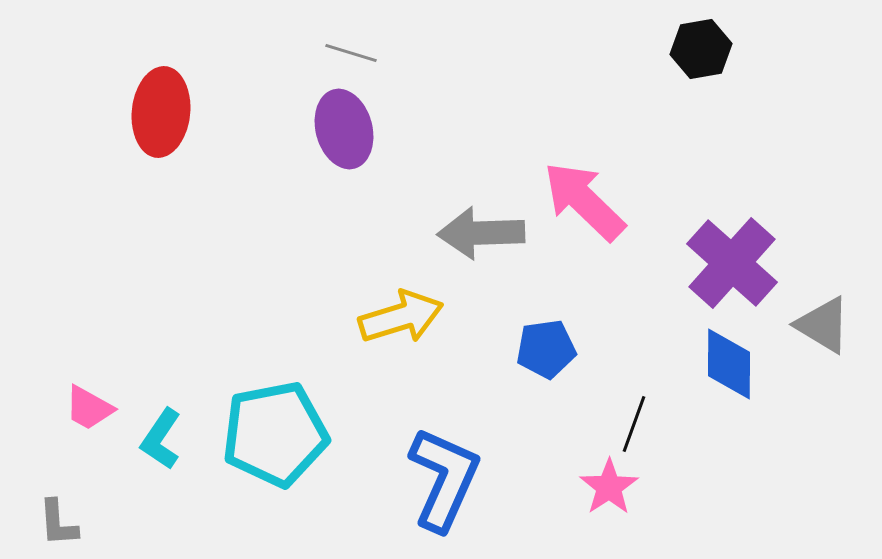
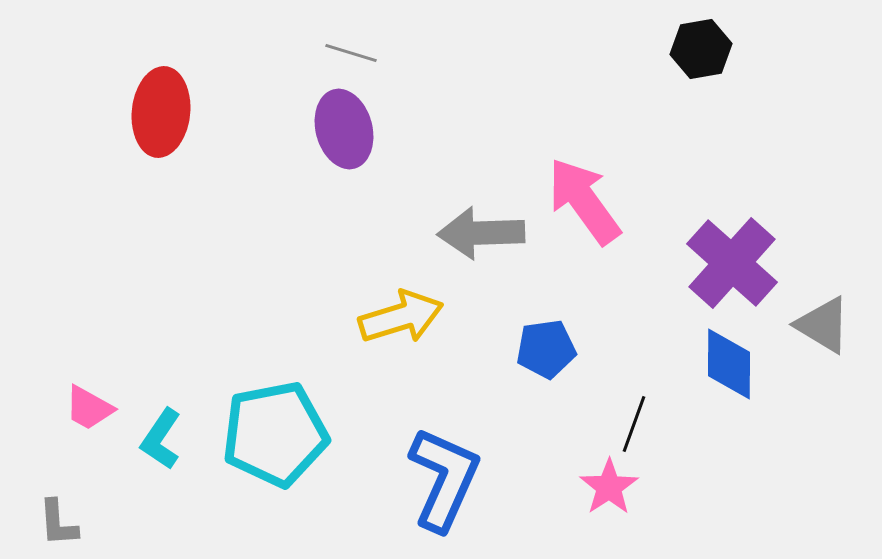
pink arrow: rotated 10 degrees clockwise
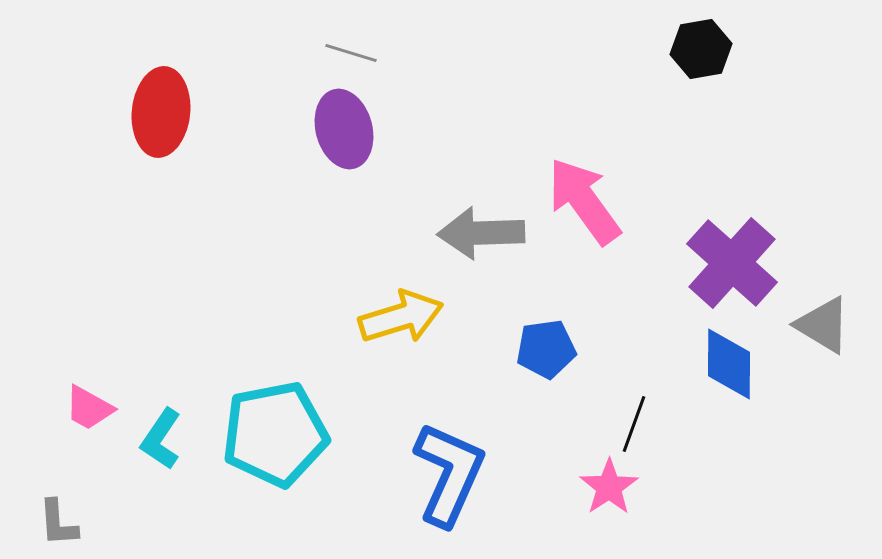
blue L-shape: moved 5 px right, 5 px up
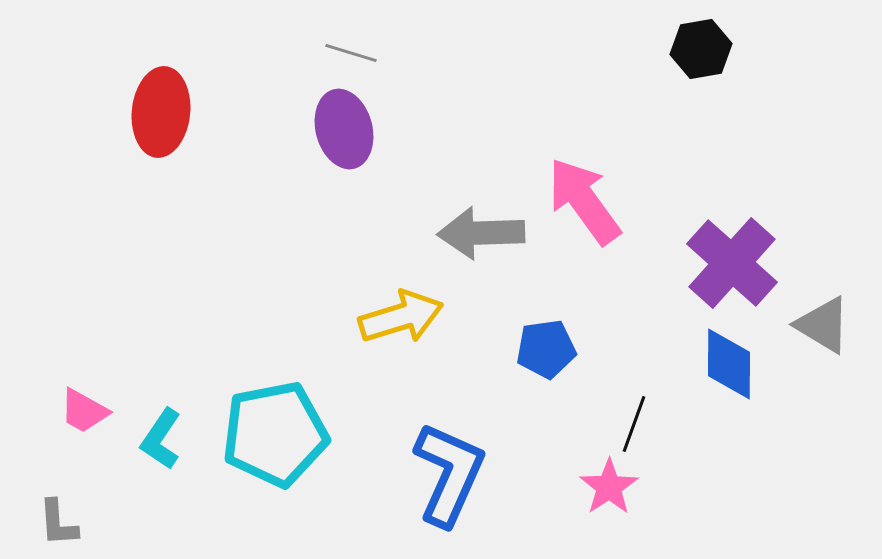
pink trapezoid: moved 5 px left, 3 px down
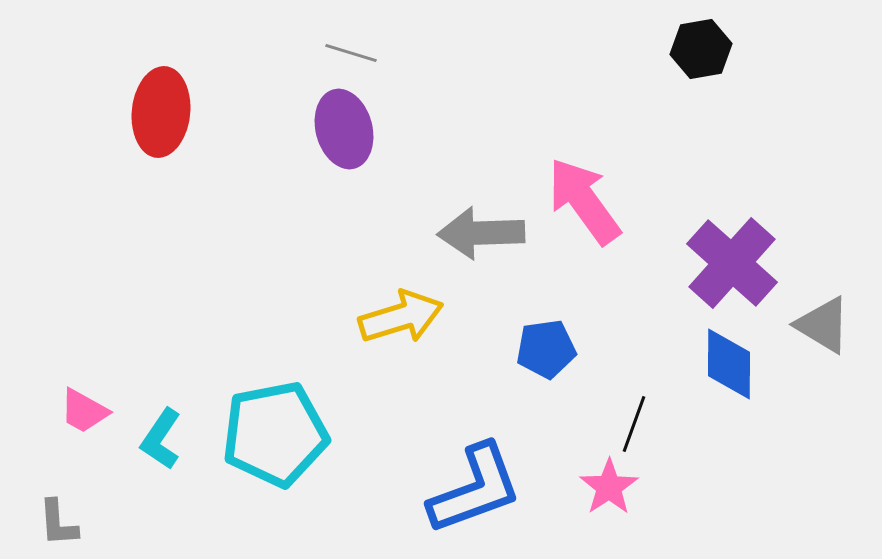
blue L-shape: moved 26 px right, 15 px down; rotated 46 degrees clockwise
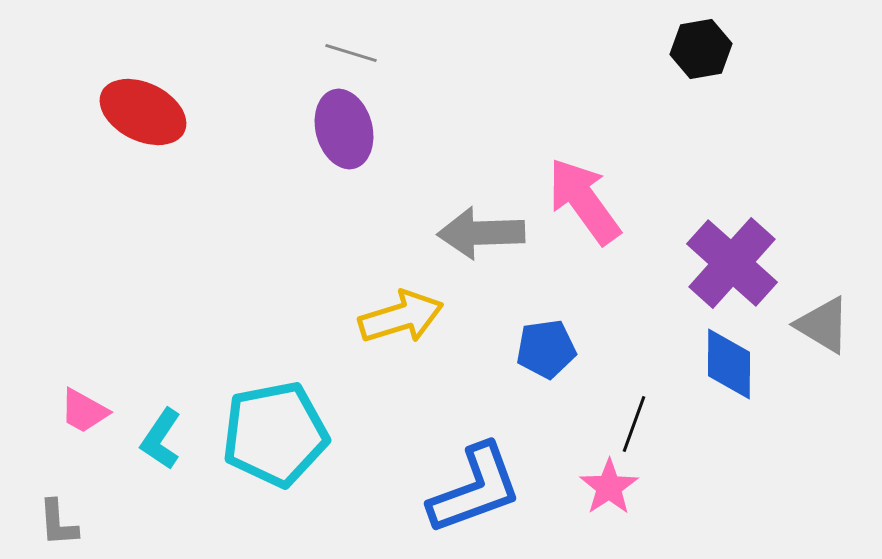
red ellipse: moved 18 px left; rotated 70 degrees counterclockwise
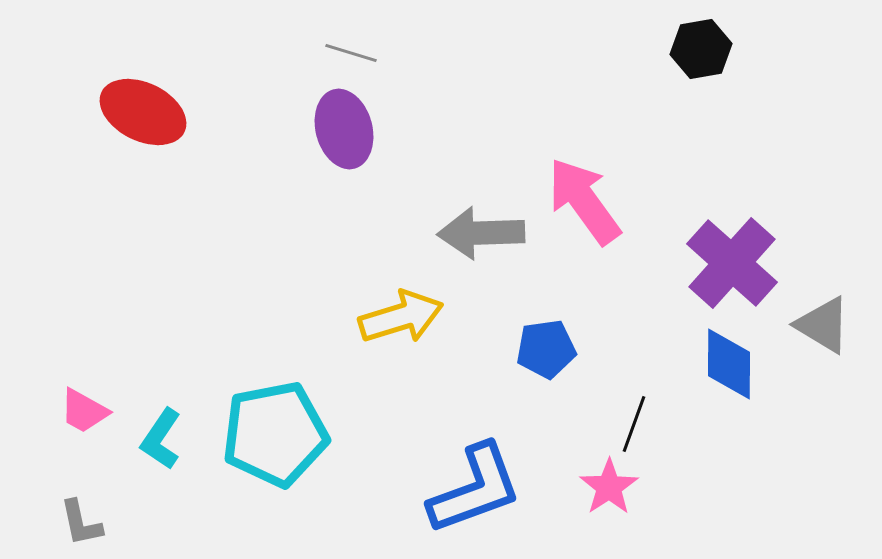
gray L-shape: moved 23 px right; rotated 8 degrees counterclockwise
